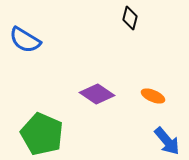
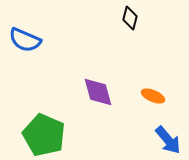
blue semicircle: rotated 8 degrees counterclockwise
purple diamond: moved 1 px right, 2 px up; rotated 40 degrees clockwise
green pentagon: moved 2 px right, 1 px down
blue arrow: moved 1 px right, 1 px up
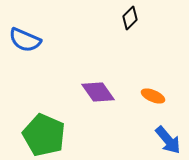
black diamond: rotated 30 degrees clockwise
purple diamond: rotated 20 degrees counterclockwise
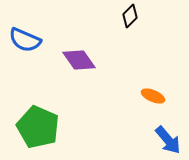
black diamond: moved 2 px up
purple diamond: moved 19 px left, 32 px up
green pentagon: moved 6 px left, 8 px up
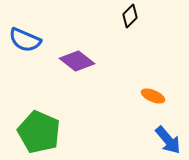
purple diamond: moved 2 px left, 1 px down; rotated 16 degrees counterclockwise
green pentagon: moved 1 px right, 5 px down
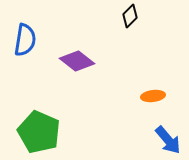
blue semicircle: rotated 104 degrees counterclockwise
orange ellipse: rotated 30 degrees counterclockwise
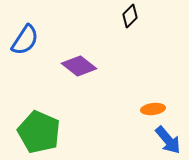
blue semicircle: rotated 24 degrees clockwise
purple diamond: moved 2 px right, 5 px down
orange ellipse: moved 13 px down
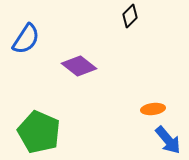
blue semicircle: moved 1 px right, 1 px up
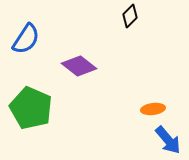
green pentagon: moved 8 px left, 24 px up
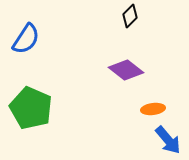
purple diamond: moved 47 px right, 4 px down
